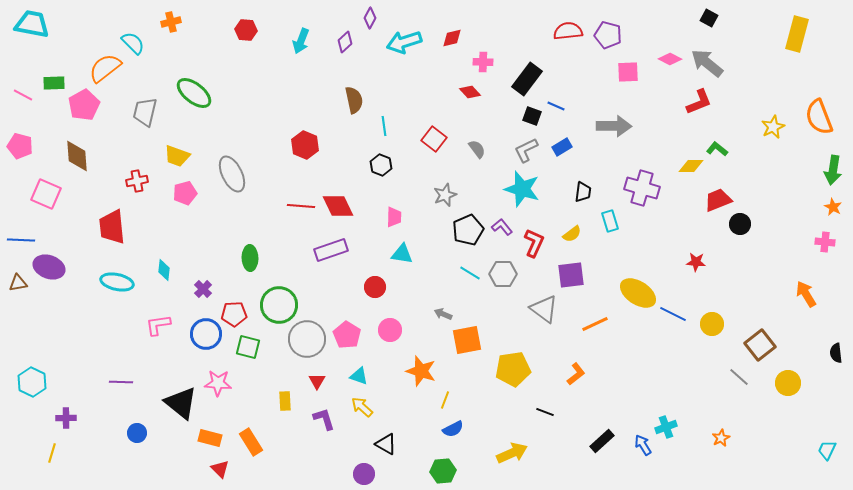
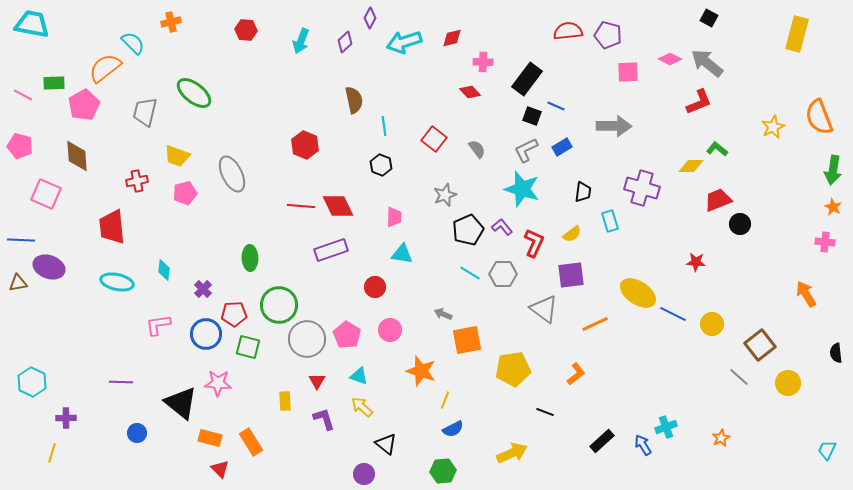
black triangle at (386, 444): rotated 10 degrees clockwise
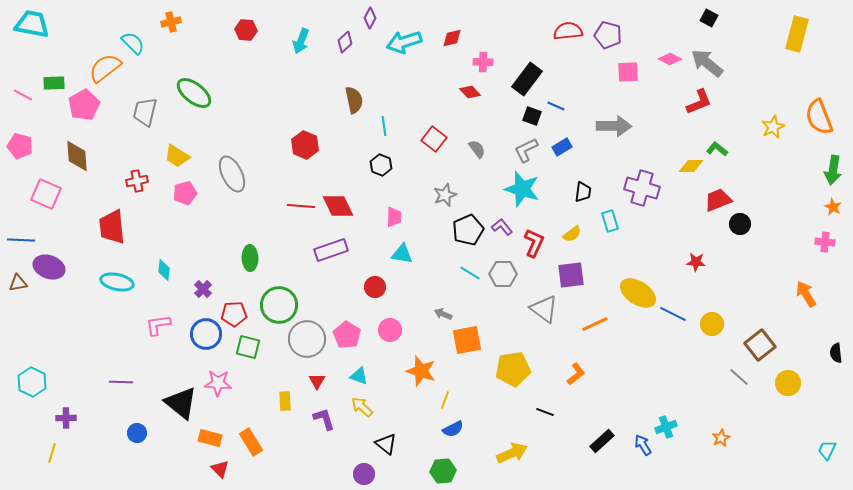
yellow trapezoid at (177, 156): rotated 12 degrees clockwise
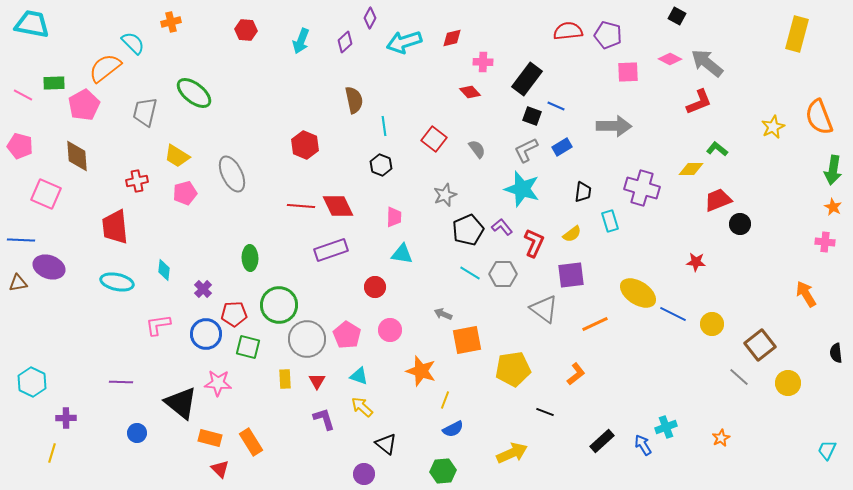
black square at (709, 18): moved 32 px left, 2 px up
yellow diamond at (691, 166): moved 3 px down
red trapezoid at (112, 227): moved 3 px right
yellow rectangle at (285, 401): moved 22 px up
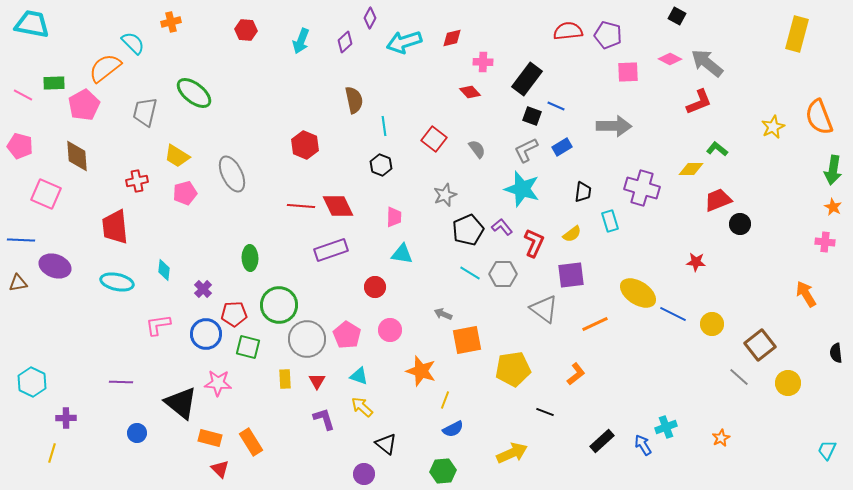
purple ellipse at (49, 267): moved 6 px right, 1 px up
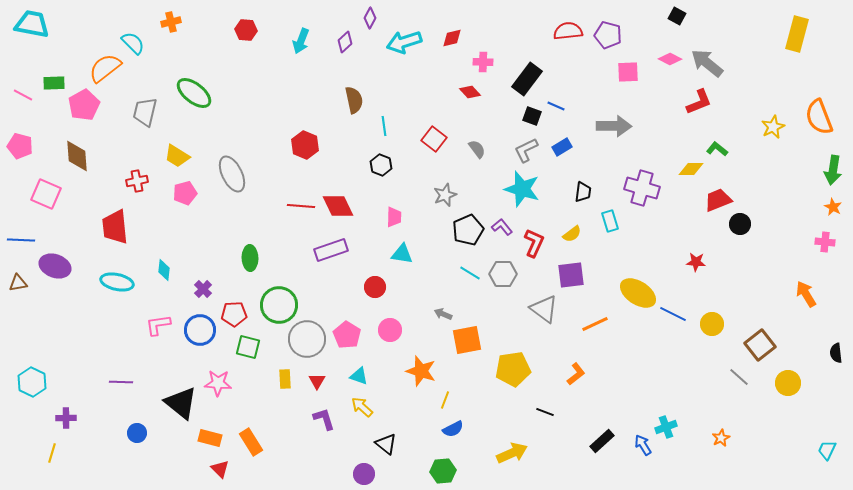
blue circle at (206, 334): moved 6 px left, 4 px up
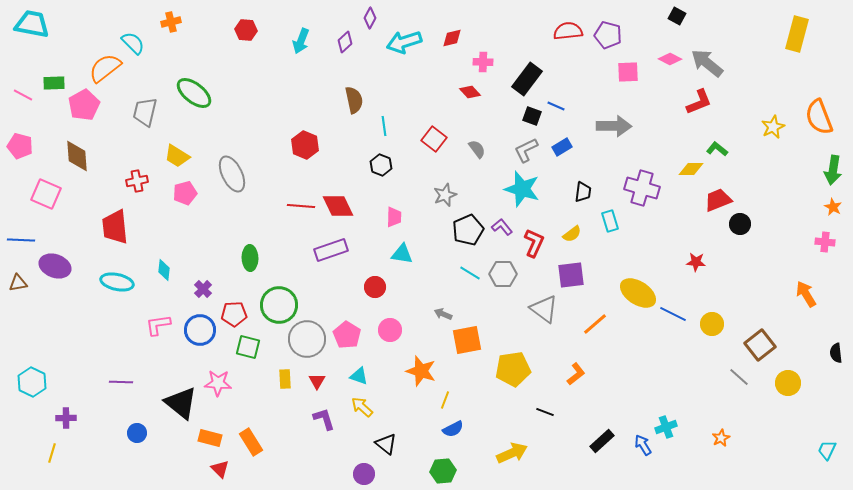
orange line at (595, 324): rotated 16 degrees counterclockwise
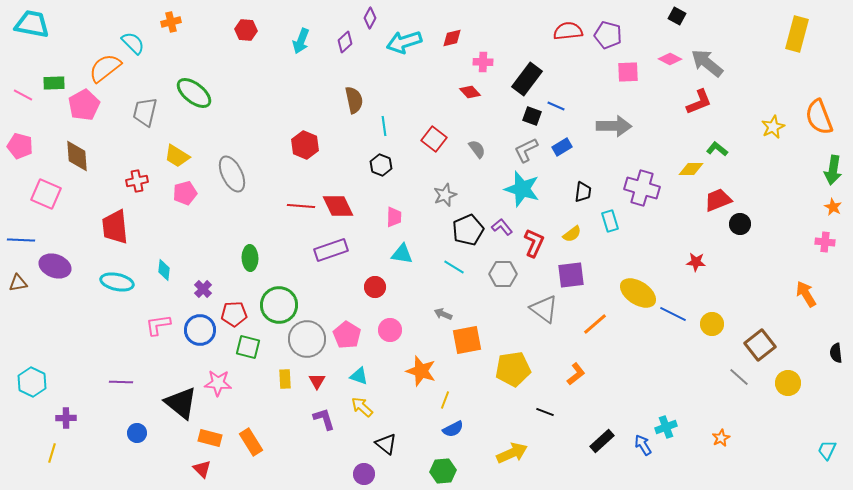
cyan line at (470, 273): moved 16 px left, 6 px up
red triangle at (220, 469): moved 18 px left
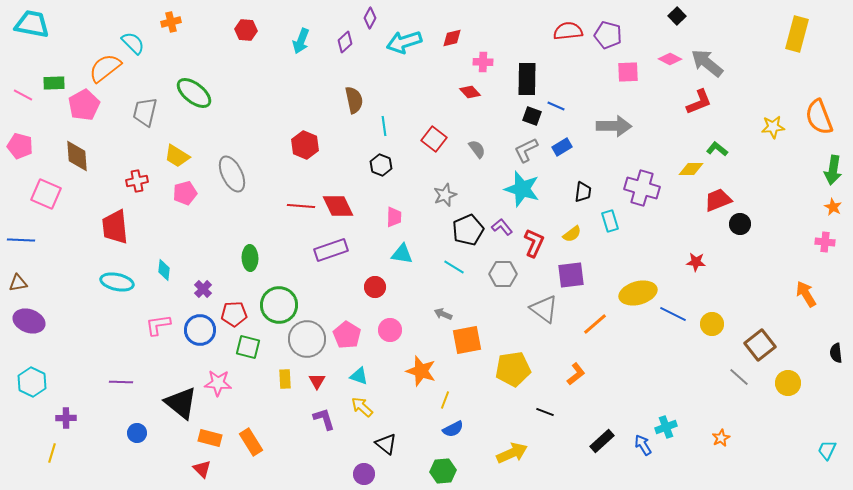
black square at (677, 16): rotated 18 degrees clockwise
black rectangle at (527, 79): rotated 36 degrees counterclockwise
yellow star at (773, 127): rotated 20 degrees clockwise
purple ellipse at (55, 266): moved 26 px left, 55 px down
yellow ellipse at (638, 293): rotated 48 degrees counterclockwise
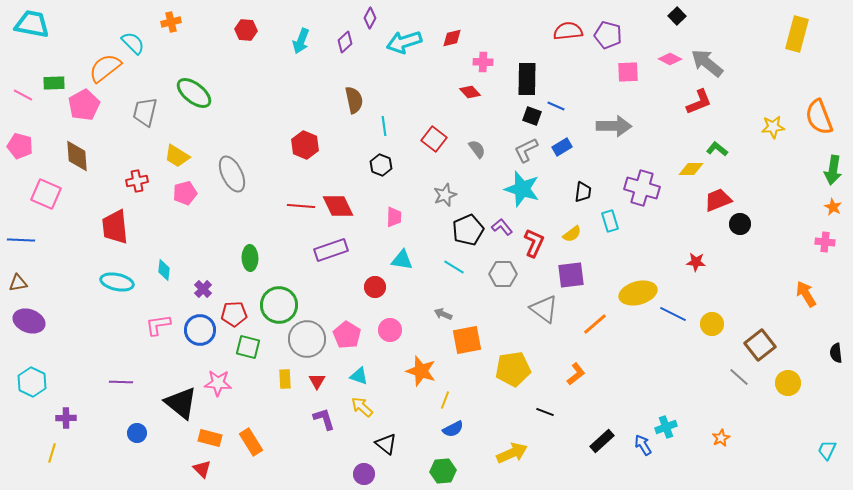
cyan triangle at (402, 254): moved 6 px down
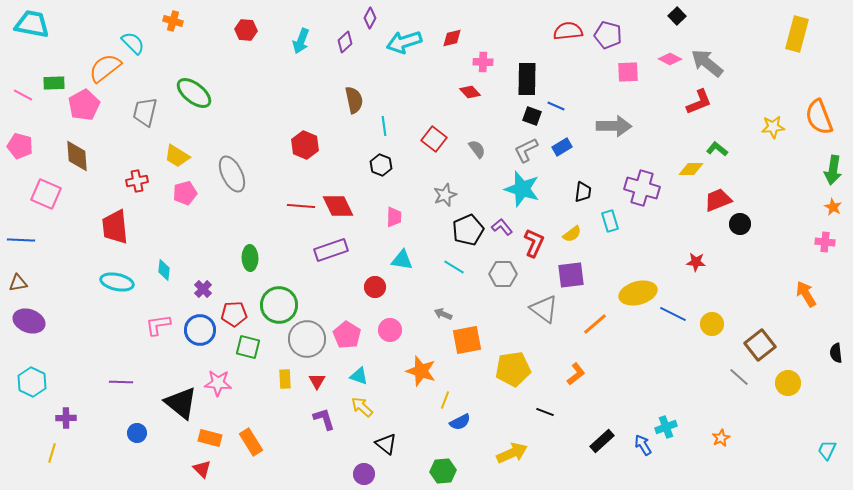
orange cross at (171, 22): moved 2 px right, 1 px up; rotated 30 degrees clockwise
blue semicircle at (453, 429): moved 7 px right, 7 px up
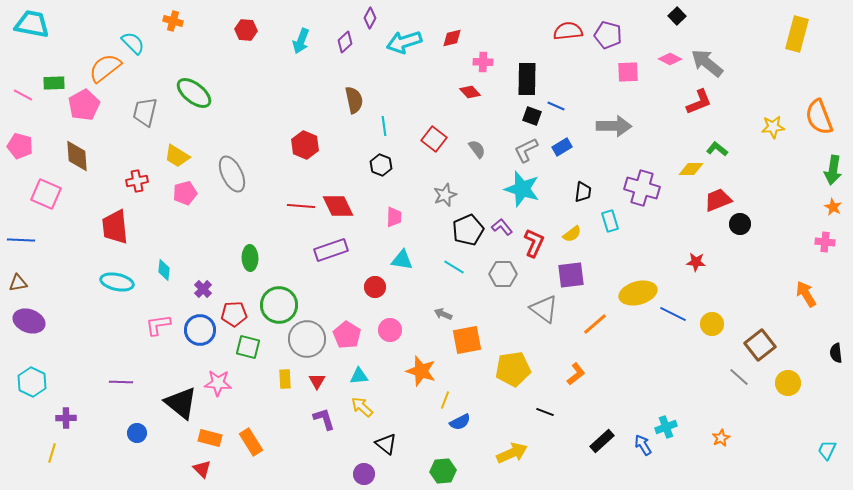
cyan triangle at (359, 376): rotated 24 degrees counterclockwise
